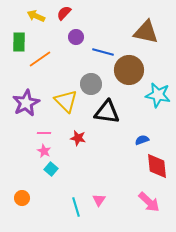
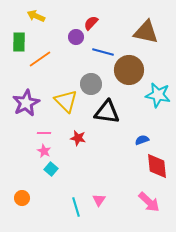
red semicircle: moved 27 px right, 10 px down
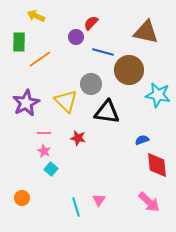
red diamond: moved 1 px up
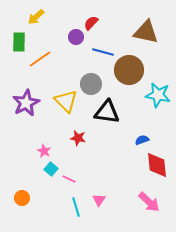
yellow arrow: moved 1 px down; rotated 66 degrees counterclockwise
pink line: moved 25 px right, 46 px down; rotated 24 degrees clockwise
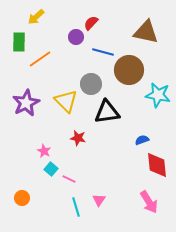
black triangle: rotated 16 degrees counterclockwise
pink arrow: rotated 15 degrees clockwise
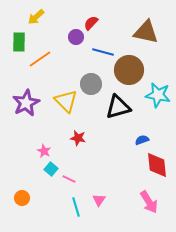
black triangle: moved 11 px right, 5 px up; rotated 8 degrees counterclockwise
